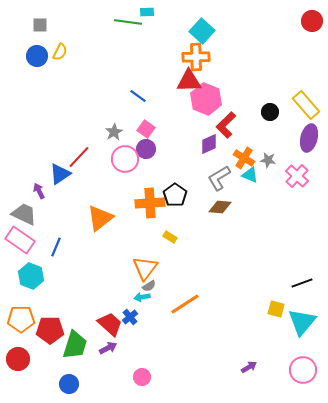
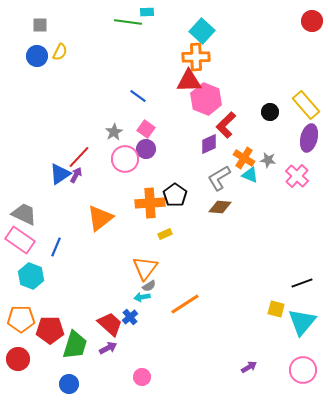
purple arrow at (39, 191): moved 37 px right, 16 px up; rotated 56 degrees clockwise
yellow rectangle at (170, 237): moved 5 px left, 3 px up; rotated 56 degrees counterclockwise
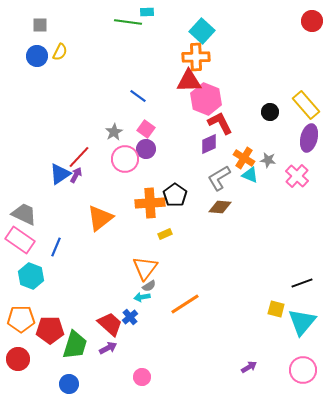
red L-shape at (226, 125): moved 6 px left, 2 px up; rotated 108 degrees clockwise
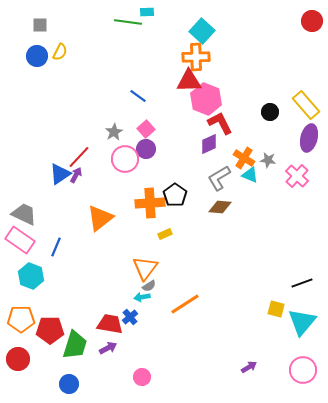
pink square at (146, 129): rotated 12 degrees clockwise
red trapezoid at (110, 324): rotated 32 degrees counterclockwise
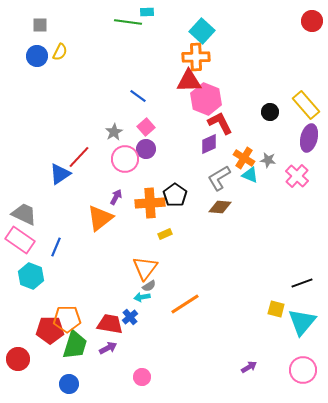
pink square at (146, 129): moved 2 px up
purple arrow at (76, 175): moved 40 px right, 22 px down
orange pentagon at (21, 319): moved 46 px right
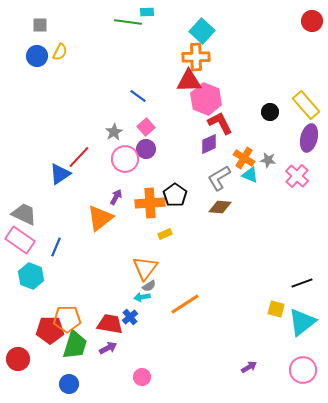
cyan triangle at (302, 322): rotated 12 degrees clockwise
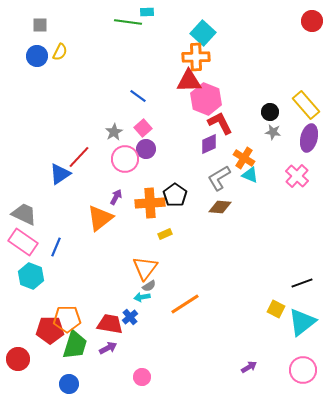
cyan square at (202, 31): moved 1 px right, 2 px down
pink square at (146, 127): moved 3 px left, 1 px down
gray star at (268, 160): moved 5 px right, 28 px up
pink rectangle at (20, 240): moved 3 px right, 2 px down
yellow square at (276, 309): rotated 12 degrees clockwise
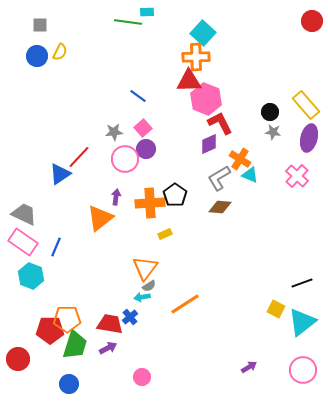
gray star at (114, 132): rotated 24 degrees clockwise
orange cross at (244, 158): moved 4 px left, 1 px down
purple arrow at (116, 197): rotated 21 degrees counterclockwise
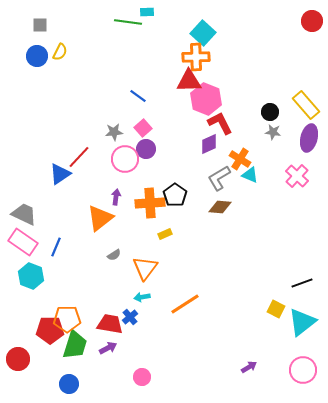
gray semicircle at (149, 286): moved 35 px left, 31 px up
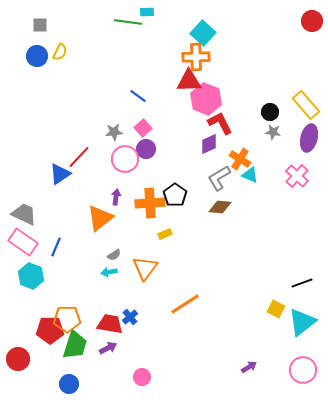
cyan arrow at (142, 297): moved 33 px left, 25 px up
